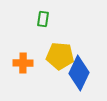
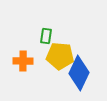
green rectangle: moved 3 px right, 17 px down
orange cross: moved 2 px up
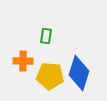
yellow pentagon: moved 10 px left, 20 px down
blue diamond: rotated 8 degrees counterclockwise
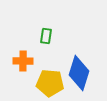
yellow pentagon: moved 7 px down
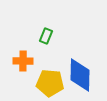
green rectangle: rotated 14 degrees clockwise
blue diamond: moved 1 px right, 2 px down; rotated 16 degrees counterclockwise
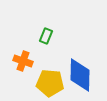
orange cross: rotated 18 degrees clockwise
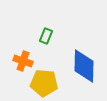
blue diamond: moved 4 px right, 9 px up
yellow pentagon: moved 6 px left
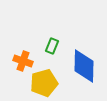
green rectangle: moved 6 px right, 10 px down
yellow pentagon: rotated 20 degrees counterclockwise
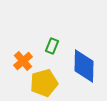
orange cross: rotated 30 degrees clockwise
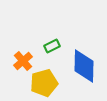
green rectangle: rotated 42 degrees clockwise
